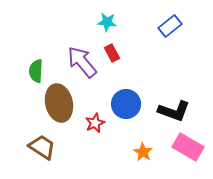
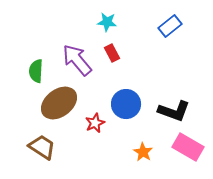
purple arrow: moved 5 px left, 2 px up
brown ellipse: rotated 66 degrees clockwise
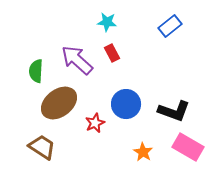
purple arrow: rotated 8 degrees counterclockwise
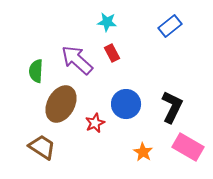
brown ellipse: moved 2 px right, 1 px down; rotated 24 degrees counterclockwise
black L-shape: moved 2 px left, 4 px up; rotated 84 degrees counterclockwise
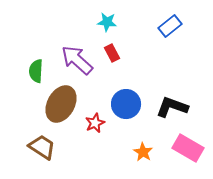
black L-shape: rotated 96 degrees counterclockwise
pink rectangle: moved 1 px down
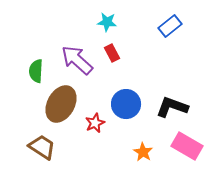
pink rectangle: moved 1 px left, 2 px up
